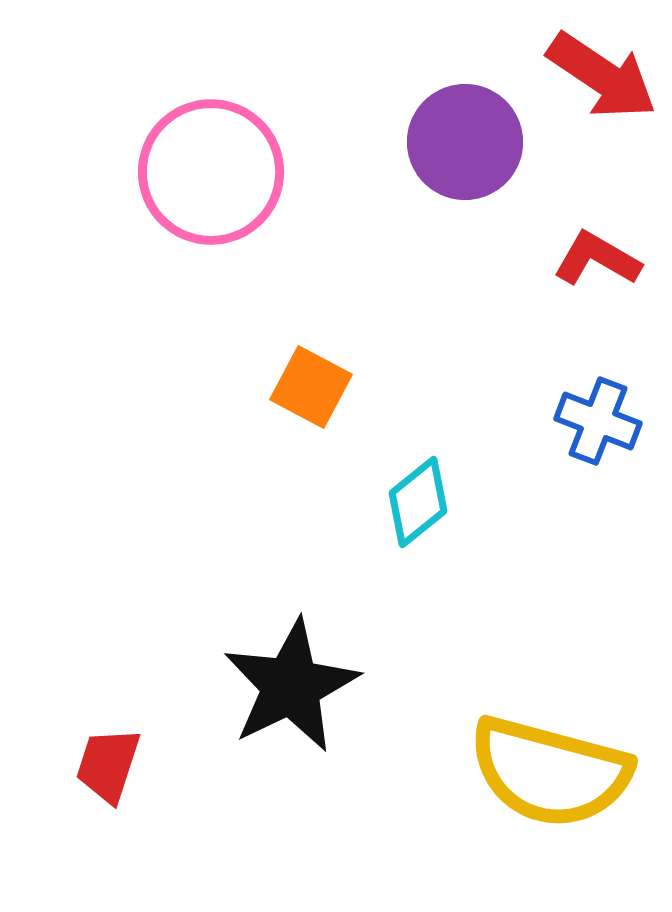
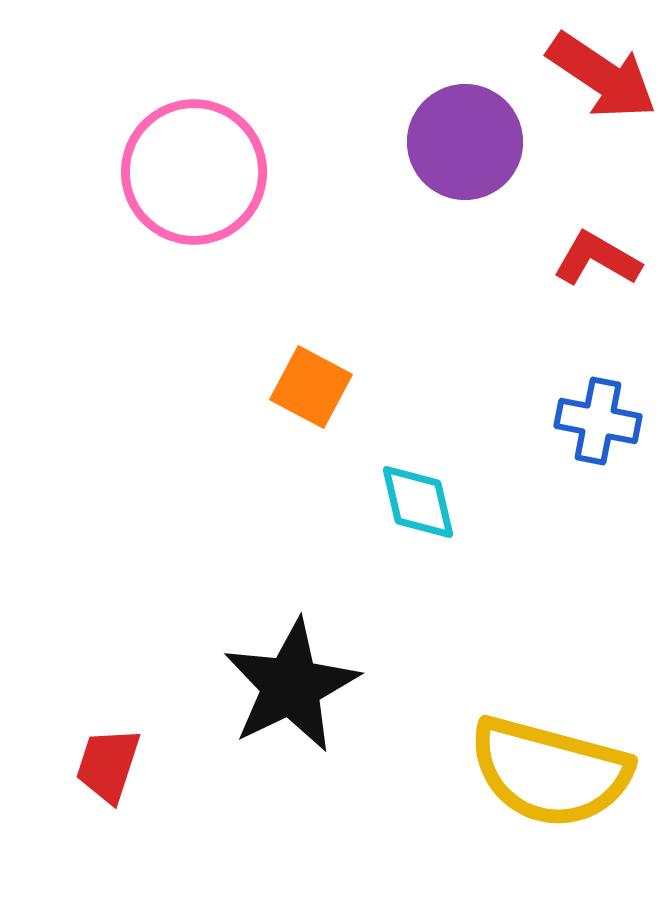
pink circle: moved 17 px left
blue cross: rotated 10 degrees counterclockwise
cyan diamond: rotated 64 degrees counterclockwise
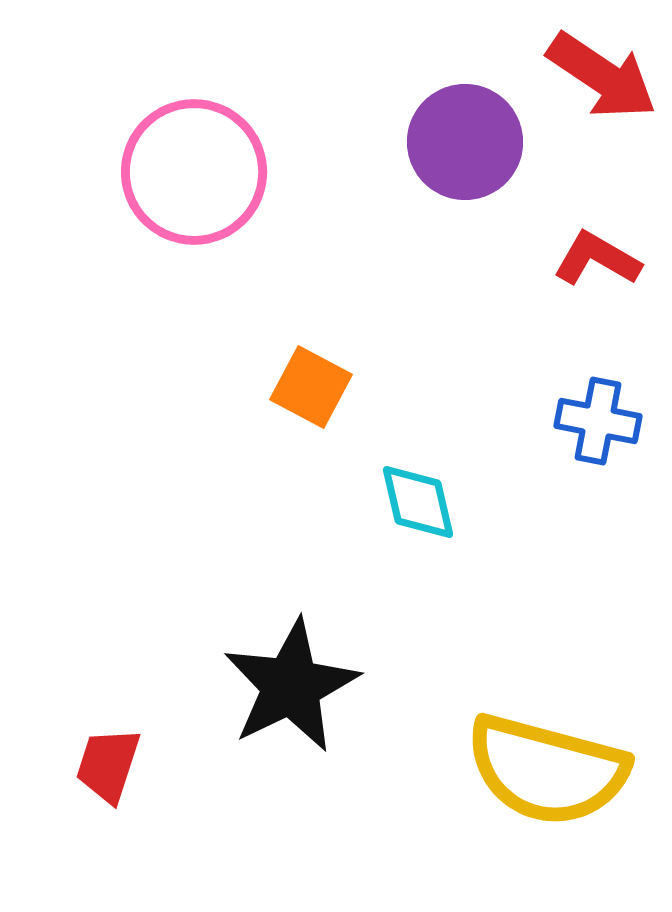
yellow semicircle: moved 3 px left, 2 px up
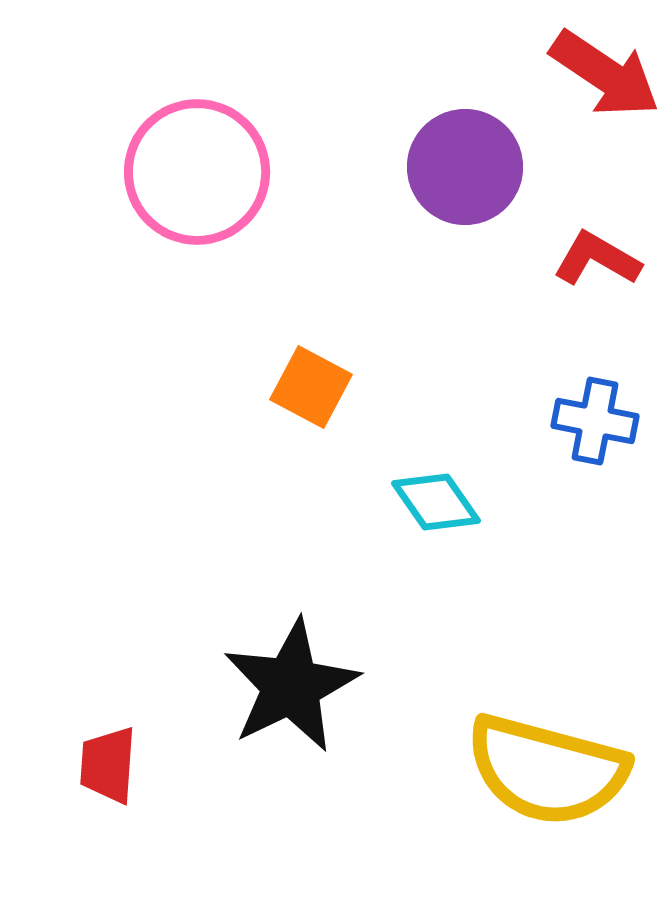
red arrow: moved 3 px right, 2 px up
purple circle: moved 25 px down
pink circle: moved 3 px right
blue cross: moved 3 px left
cyan diamond: moved 18 px right; rotated 22 degrees counterclockwise
red trapezoid: rotated 14 degrees counterclockwise
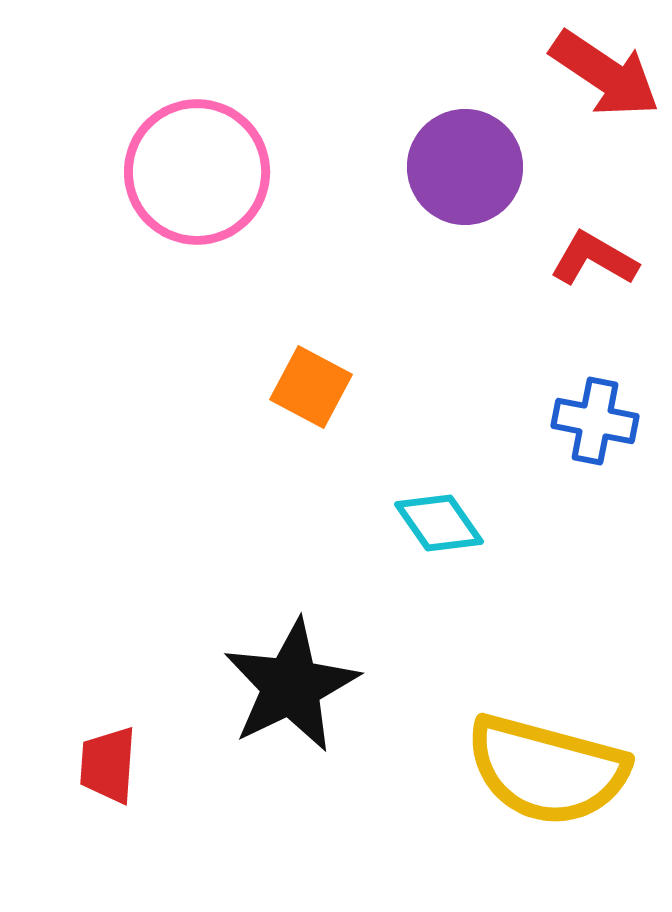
red L-shape: moved 3 px left
cyan diamond: moved 3 px right, 21 px down
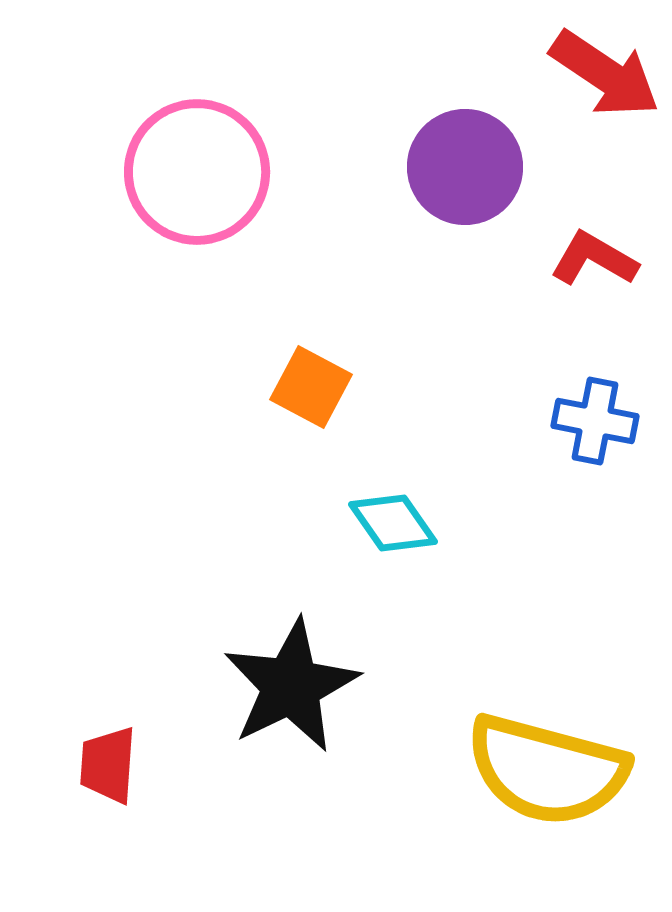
cyan diamond: moved 46 px left
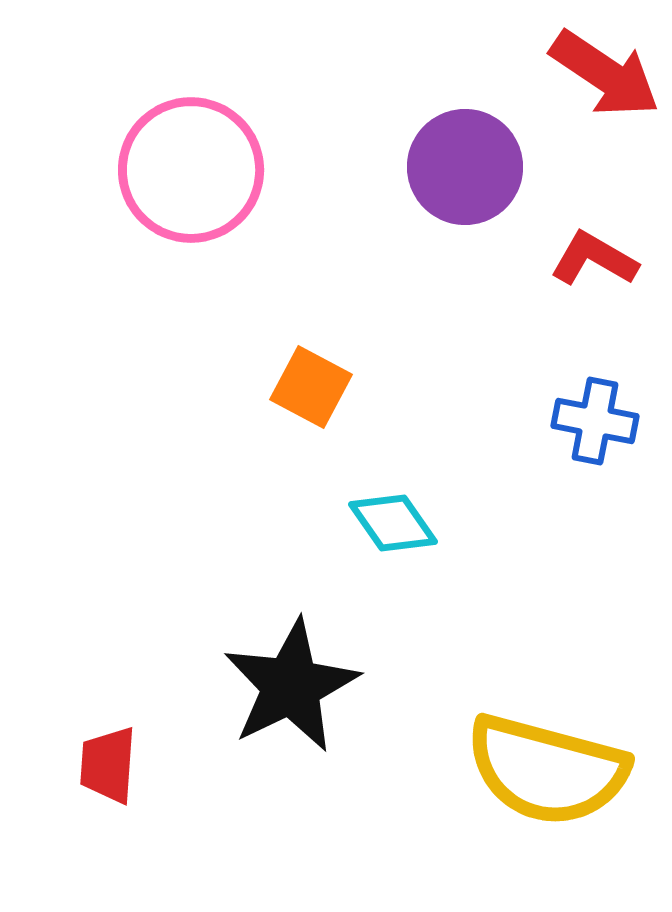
pink circle: moved 6 px left, 2 px up
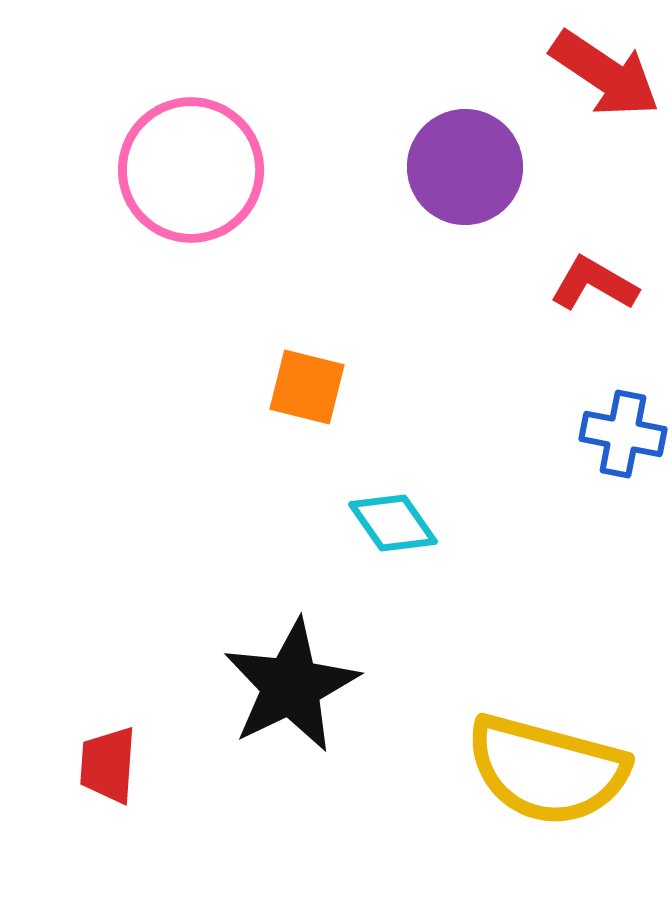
red L-shape: moved 25 px down
orange square: moved 4 px left; rotated 14 degrees counterclockwise
blue cross: moved 28 px right, 13 px down
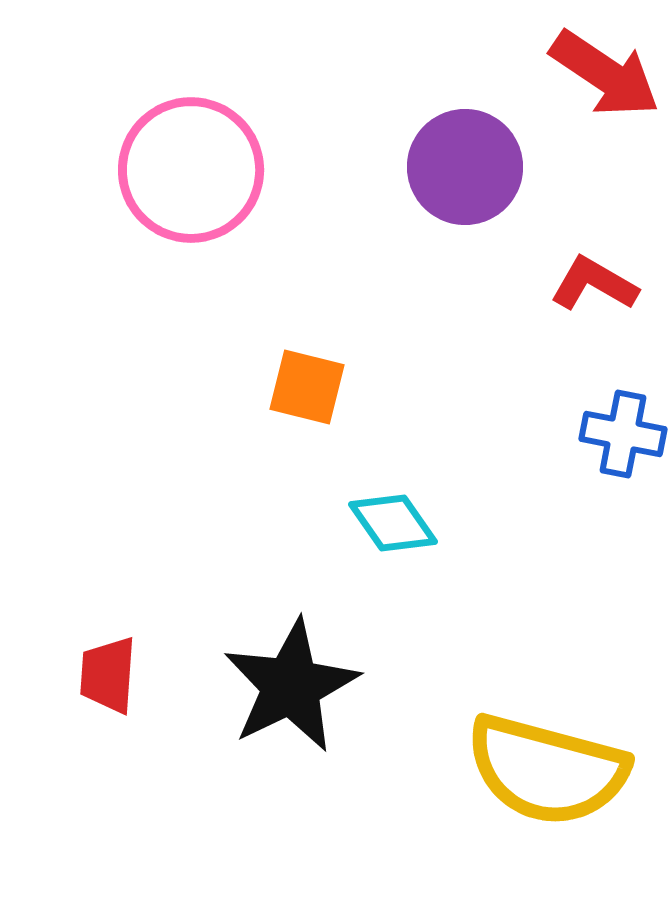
red trapezoid: moved 90 px up
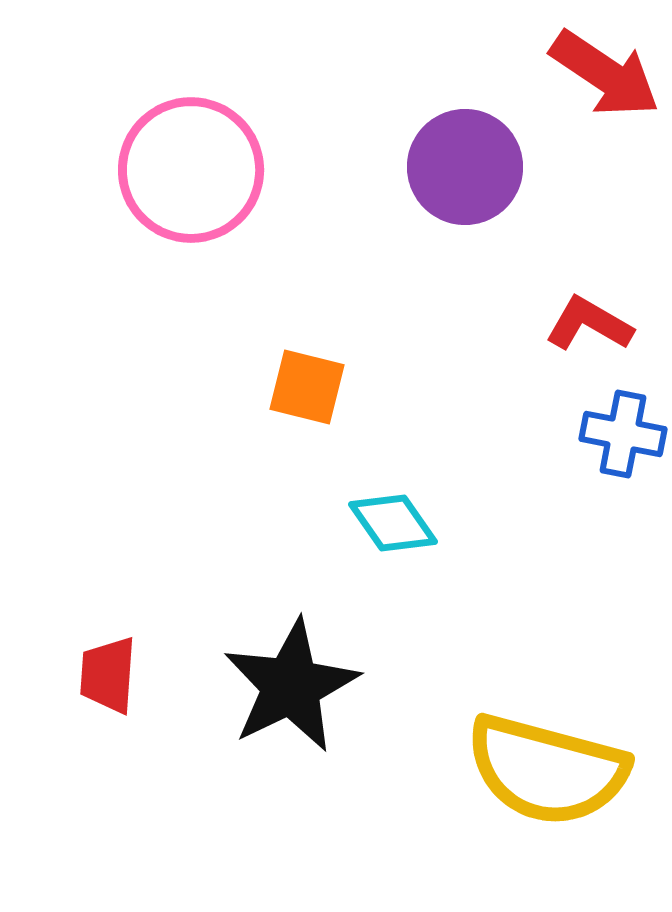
red L-shape: moved 5 px left, 40 px down
